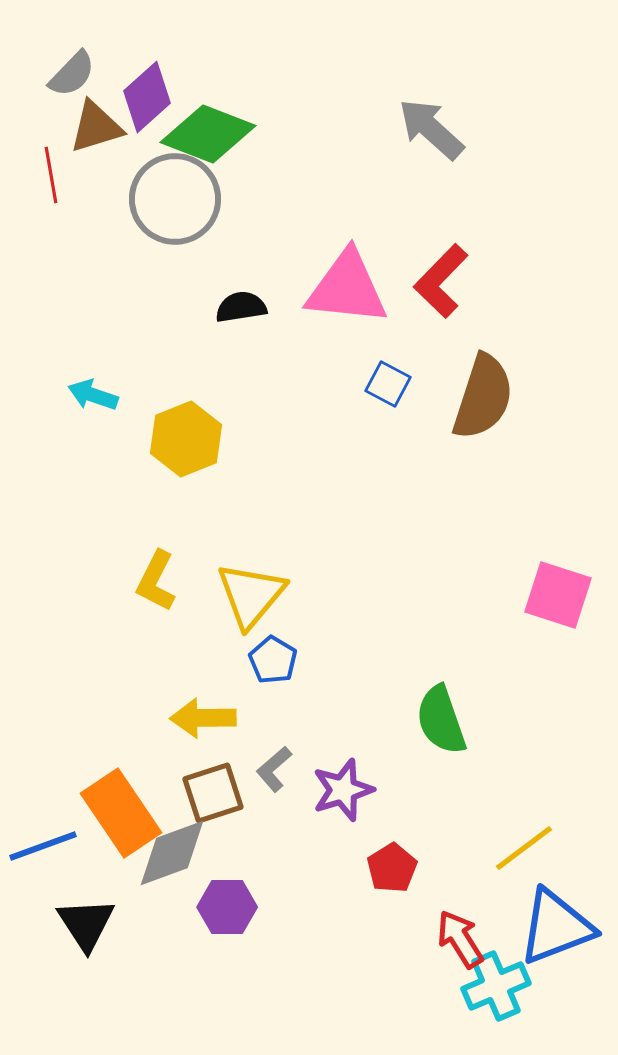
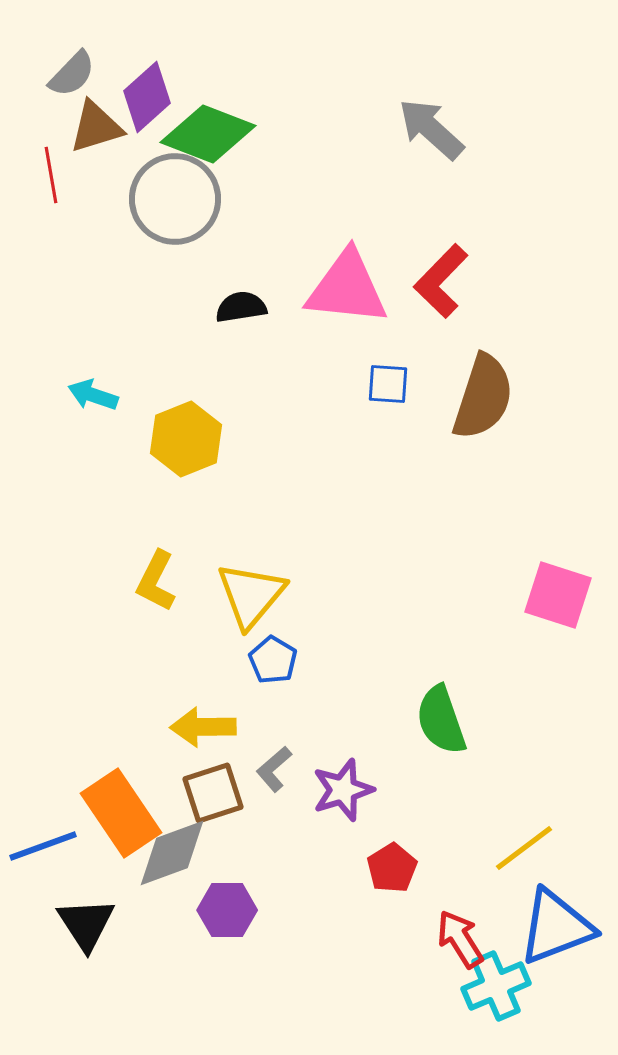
blue square: rotated 24 degrees counterclockwise
yellow arrow: moved 9 px down
purple hexagon: moved 3 px down
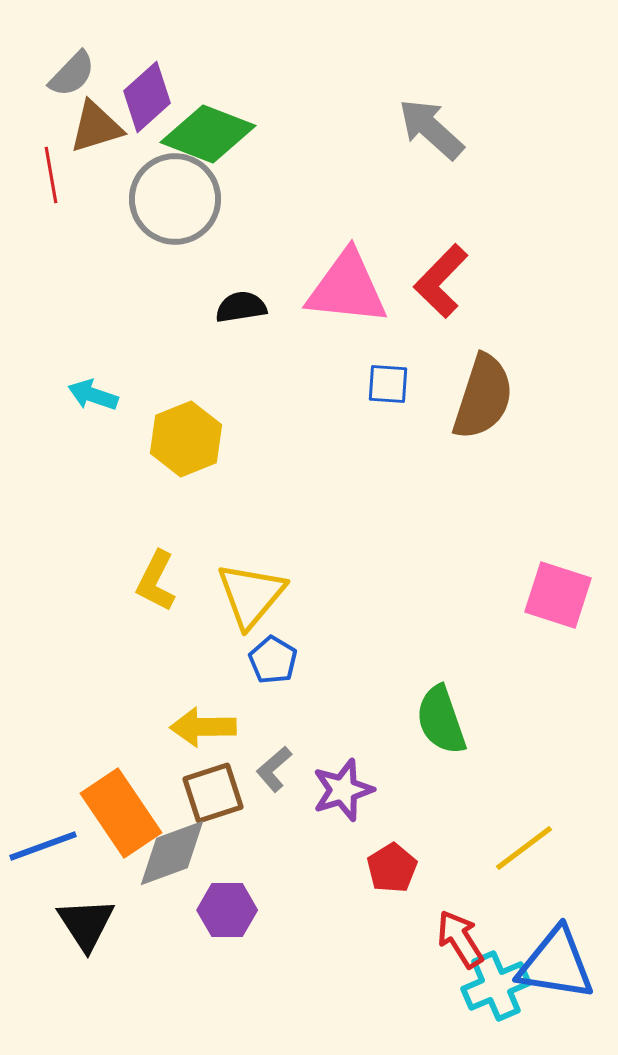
blue triangle: moved 37 px down; rotated 30 degrees clockwise
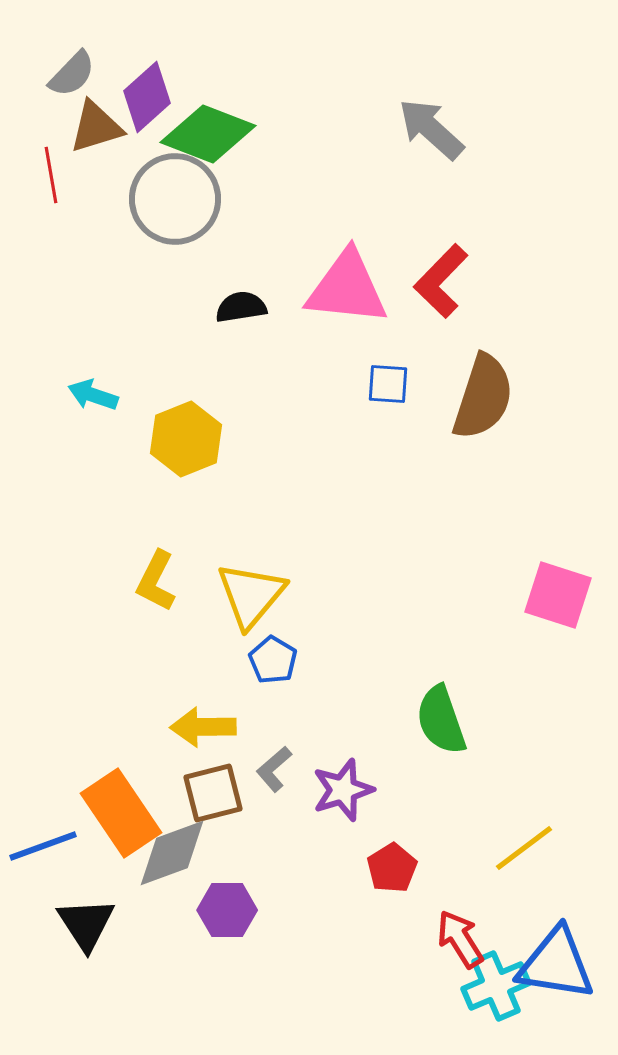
brown square: rotated 4 degrees clockwise
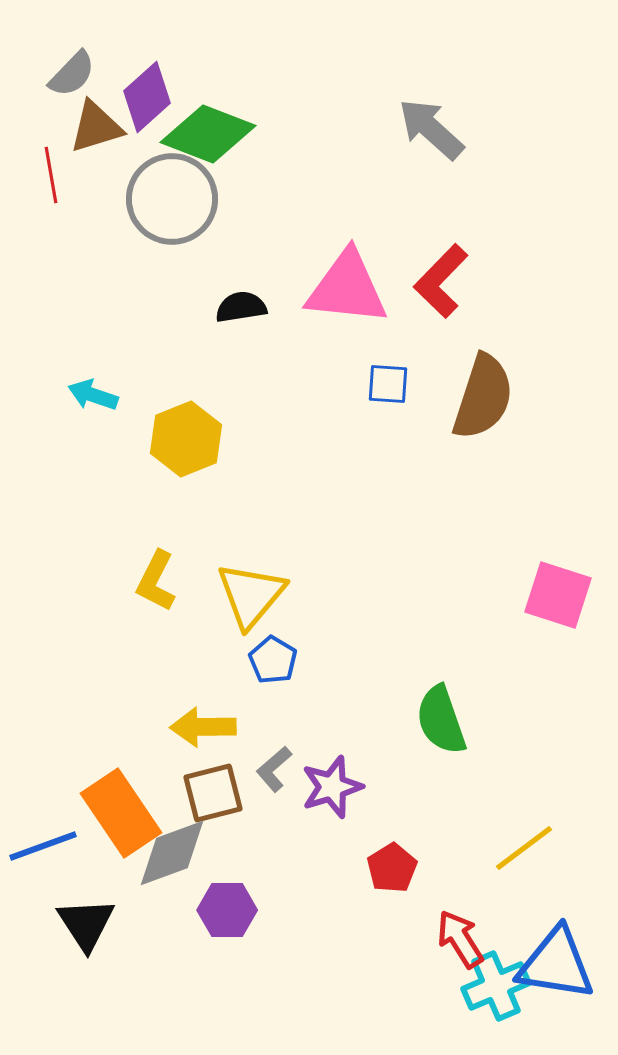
gray circle: moved 3 px left
purple star: moved 11 px left, 3 px up
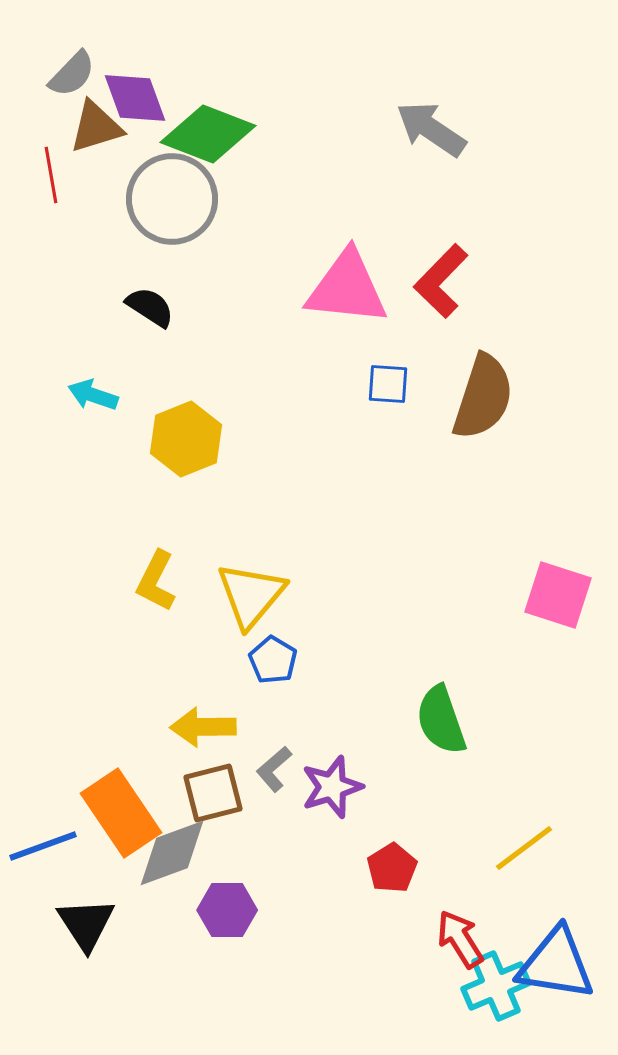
purple diamond: moved 12 px left, 1 px down; rotated 68 degrees counterclockwise
gray arrow: rotated 8 degrees counterclockwise
black semicircle: moved 91 px left; rotated 42 degrees clockwise
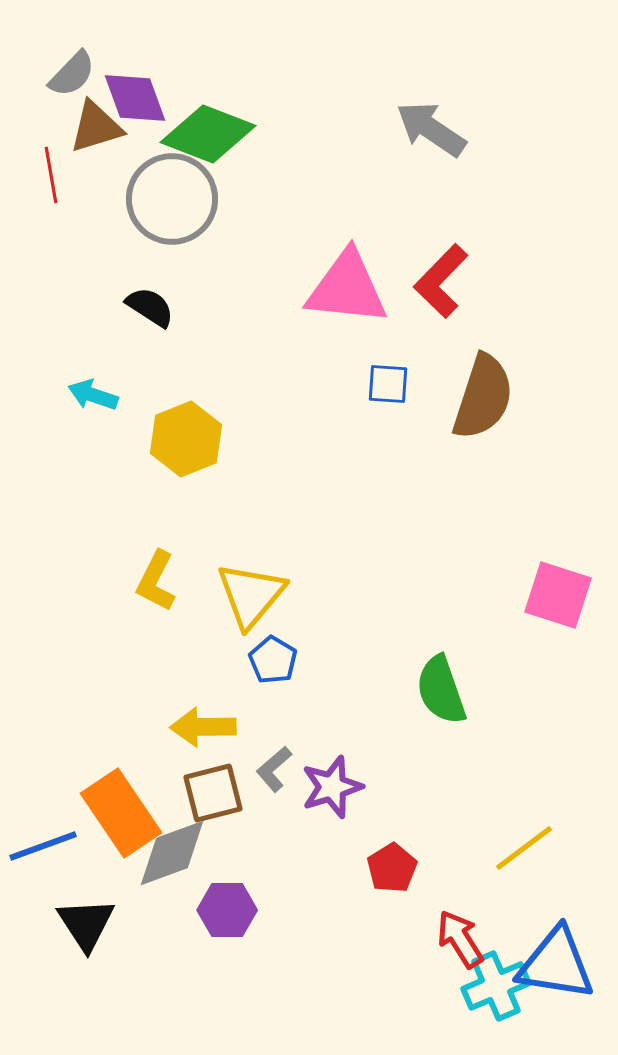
green semicircle: moved 30 px up
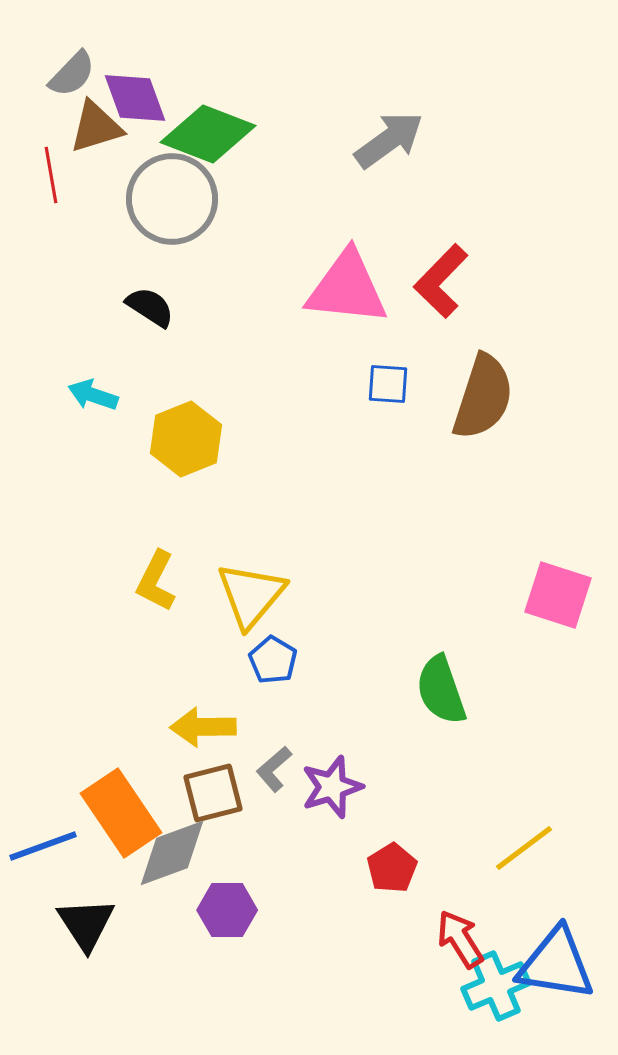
gray arrow: moved 42 px left, 11 px down; rotated 110 degrees clockwise
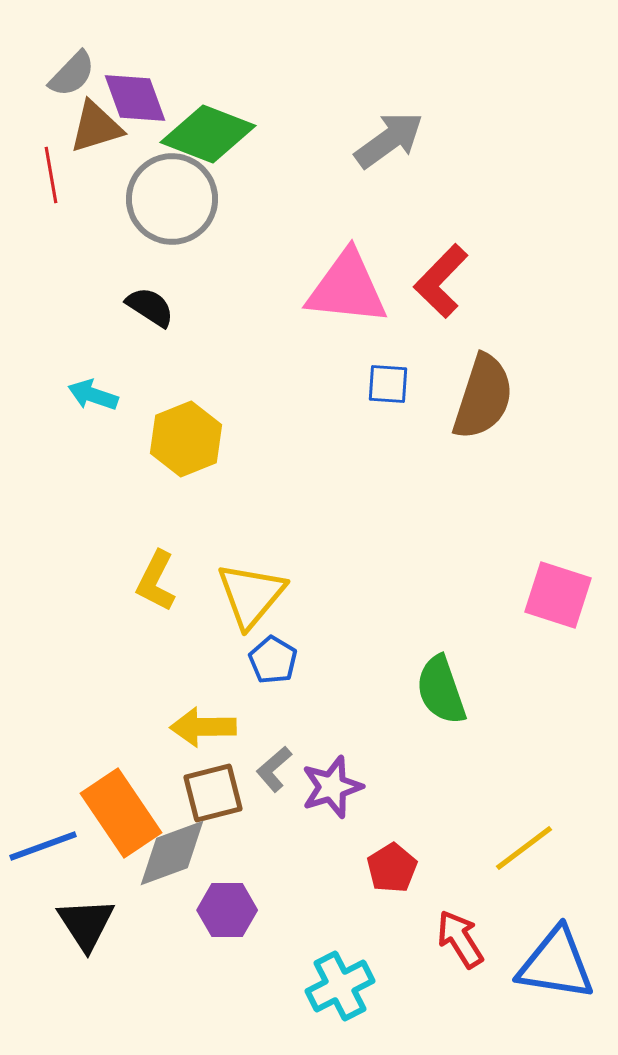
cyan cross: moved 156 px left; rotated 4 degrees counterclockwise
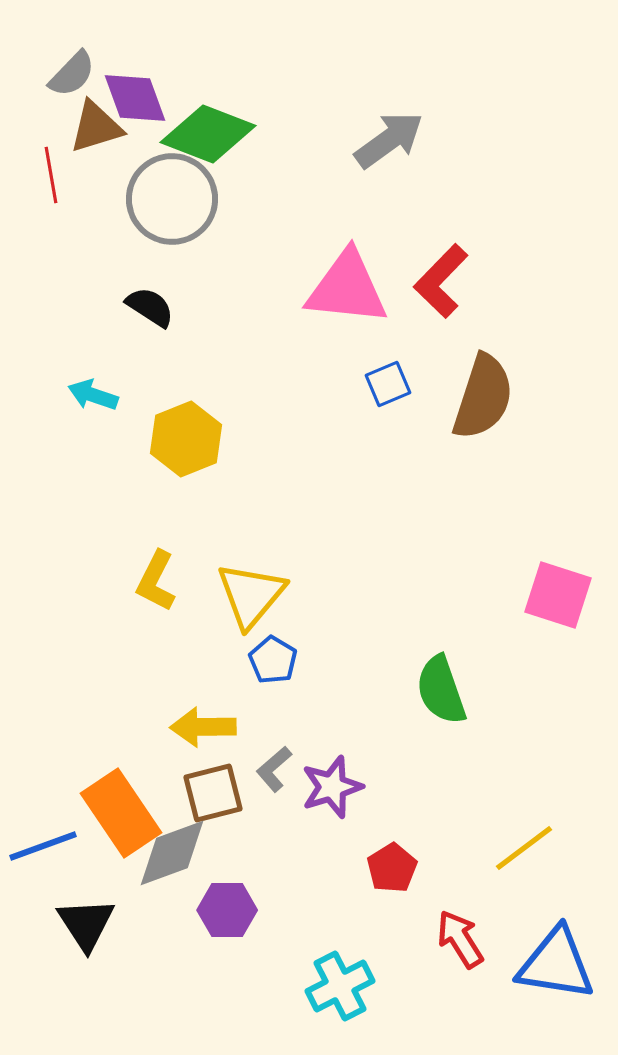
blue square: rotated 27 degrees counterclockwise
